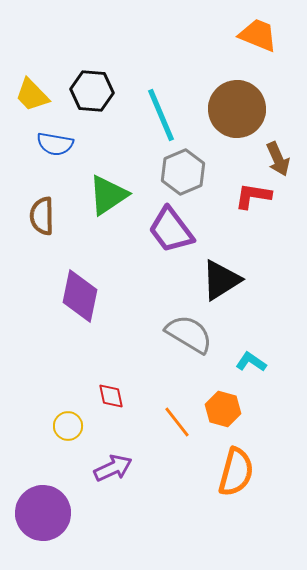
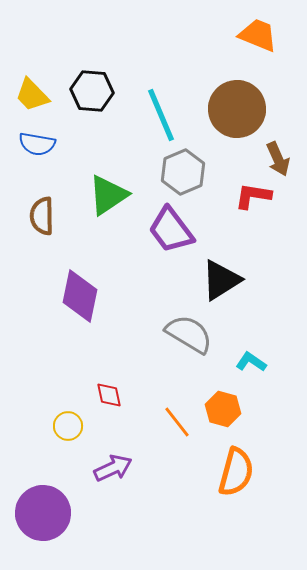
blue semicircle: moved 18 px left
red diamond: moved 2 px left, 1 px up
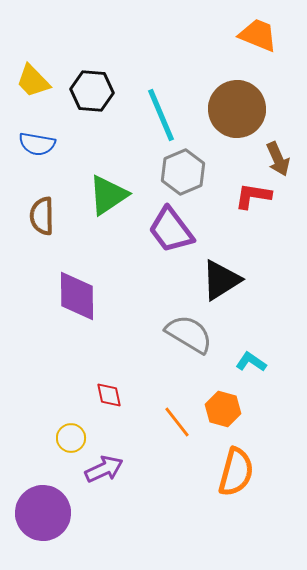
yellow trapezoid: moved 1 px right, 14 px up
purple diamond: moved 3 px left; rotated 12 degrees counterclockwise
yellow circle: moved 3 px right, 12 px down
purple arrow: moved 9 px left, 1 px down
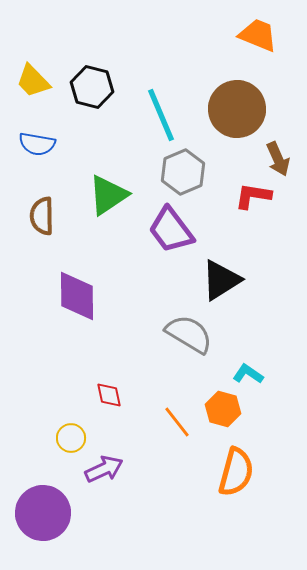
black hexagon: moved 4 px up; rotated 9 degrees clockwise
cyan L-shape: moved 3 px left, 12 px down
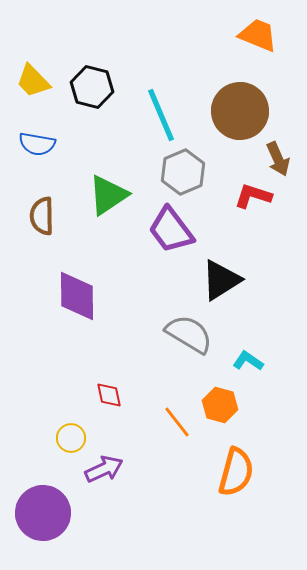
brown circle: moved 3 px right, 2 px down
red L-shape: rotated 9 degrees clockwise
cyan L-shape: moved 13 px up
orange hexagon: moved 3 px left, 4 px up
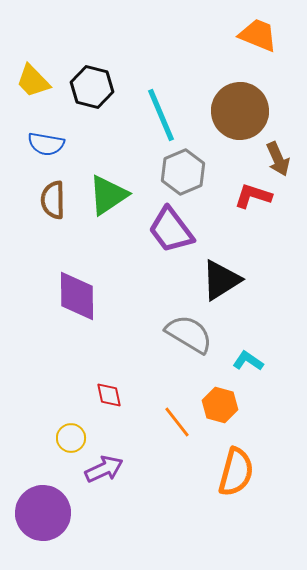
blue semicircle: moved 9 px right
brown semicircle: moved 11 px right, 16 px up
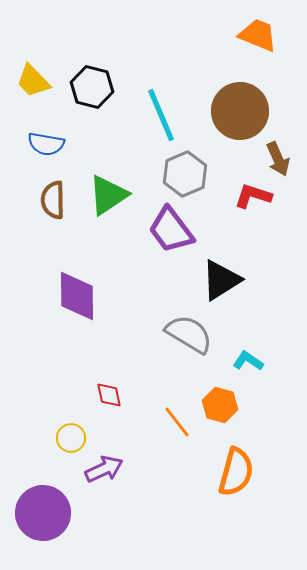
gray hexagon: moved 2 px right, 2 px down
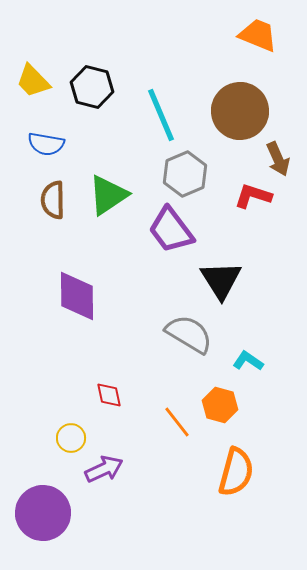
black triangle: rotated 30 degrees counterclockwise
